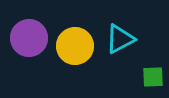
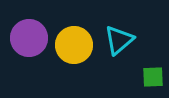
cyan triangle: moved 1 px left, 1 px down; rotated 12 degrees counterclockwise
yellow circle: moved 1 px left, 1 px up
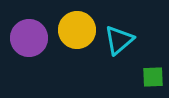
yellow circle: moved 3 px right, 15 px up
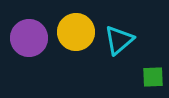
yellow circle: moved 1 px left, 2 px down
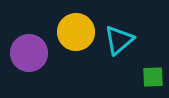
purple circle: moved 15 px down
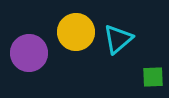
cyan triangle: moved 1 px left, 1 px up
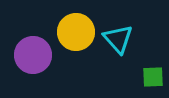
cyan triangle: rotated 32 degrees counterclockwise
purple circle: moved 4 px right, 2 px down
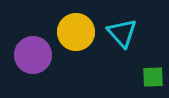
cyan triangle: moved 4 px right, 6 px up
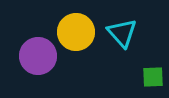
purple circle: moved 5 px right, 1 px down
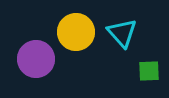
purple circle: moved 2 px left, 3 px down
green square: moved 4 px left, 6 px up
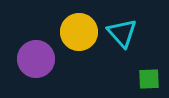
yellow circle: moved 3 px right
green square: moved 8 px down
